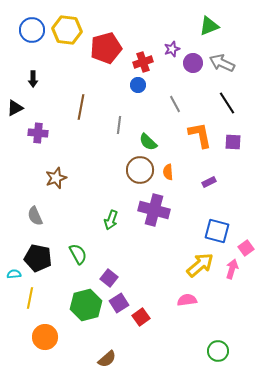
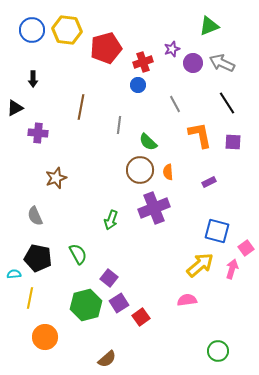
purple cross at (154, 210): moved 2 px up; rotated 36 degrees counterclockwise
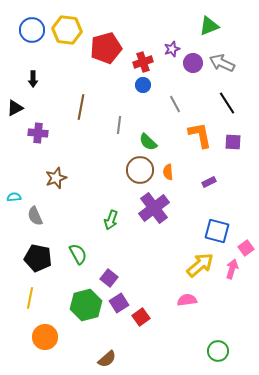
blue circle at (138, 85): moved 5 px right
purple cross at (154, 208): rotated 16 degrees counterclockwise
cyan semicircle at (14, 274): moved 77 px up
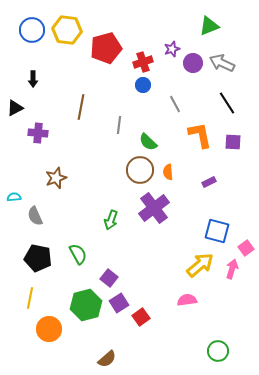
orange circle at (45, 337): moved 4 px right, 8 px up
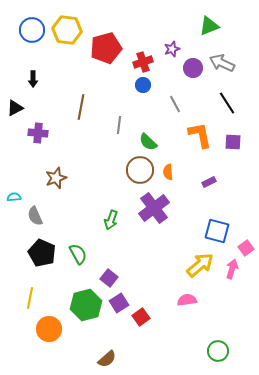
purple circle at (193, 63): moved 5 px down
black pentagon at (38, 258): moved 4 px right, 5 px up; rotated 12 degrees clockwise
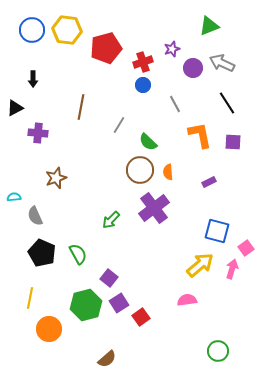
gray line at (119, 125): rotated 24 degrees clockwise
green arrow at (111, 220): rotated 24 degrees clockwise
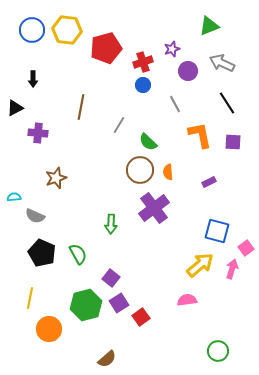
purple circle at (193, 68): moved 5 px left, 3 px down
gray semicircle at (35, 216): rotated 42 degrees counterclockwise
green arrow at (111, 220): moved 4 px down; rotated 42 degrees counterclockwise
purple square at (109, 278): moved 2 px right
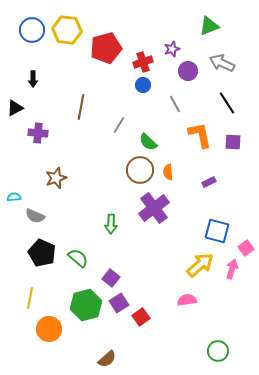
green semicircle at (78, 254): moved 4 px down; rotated 20 degrees counterclockwise
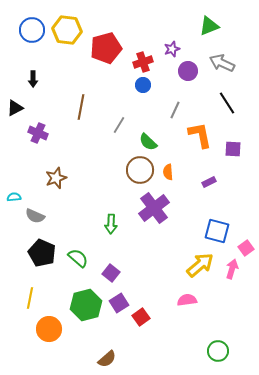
gray line at (175, 104): moved 6 px down; rotated 54 degrees clockwise
purple cross at (38, 133): rotated 18 degrees clockwise
purple square at (233, 142): moved 7 px down
purple square at (111, 278): moved 5 px up
